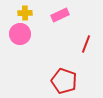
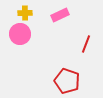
red pentagon: moved 3 px right
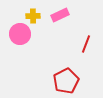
yellow cross: moved 8 px right, 3 px down
red pentagon: moved 1 px left; rotated 25 degrees clockwise
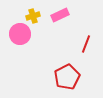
yellow cross: rotated 16 degrees counterclockwise
red pentagon: moved 1 px right, 4 px up
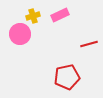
red line: moved 3 px right; rotated 54 degrees clockwise
red pentagon: rotated 15 degrees clockwise
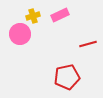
red line: moved 1 px left
